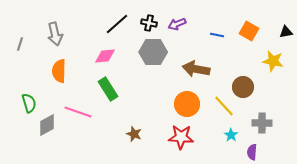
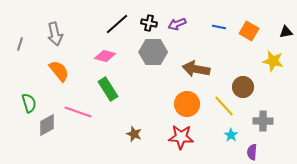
blue line: moved 2 px right, 8 px up
pink diamond: rotated 20 degrees clockwise
orange semicircle: rotated 140 degrees clockwise
gray cross: moved 1 px right, 2 px up
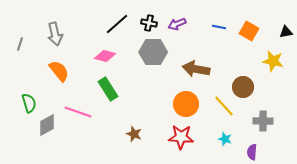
orange circle: moved 1 px left
cyan star: moved 6 px left, 4 px down; rotated 16 degrees counterclockwise
